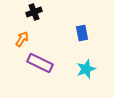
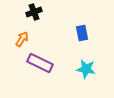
cyan star: rotated 30 degrees clockwise
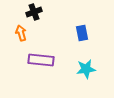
orange arrow: moved 1 px left, 6 px up; rotated 49 degrees counterclockwise
purple rectangle: moved 1 px right, 3 px up; rotated 20 degrees counterclockwise
cyan star: rotated 18 degrees counterclockwise
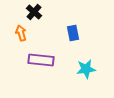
black cross: rotated 28 degrees counterclockwise
blue rectangle: moved 9 px left
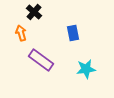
purple rectangle: rotated 30 degrees clockwise
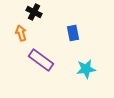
black cross: rotated 14 degrees counterclockwise
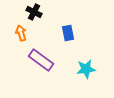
blue rectangle: moved 5 px left
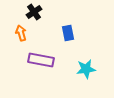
black cross: rotated 28 degrees clockwise
purple rectangle: rotated 25 degrees counterclockwise
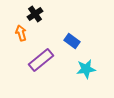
black cross: moved 1 px right, 2 px down
blue rectangle: moved 4 px right, 8 px down; rotated 42 degrees counterclockwise
purple rectangle: rotated 50 degrees counterclockwise
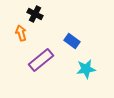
black cross: rotated 28 degrees counterclockwise
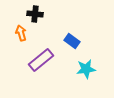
black cross: rotated 21 degrees counterclockwise
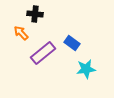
orange arrow: rotated 28 degrees counterclockwise
blue rectangle: moved 2 px down
purple rectangle: moved 2 px right, 7 px up
